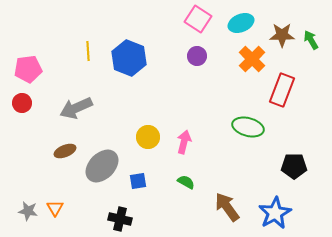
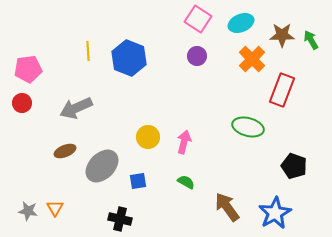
black pentagon: rotated 20 degrees clockwise
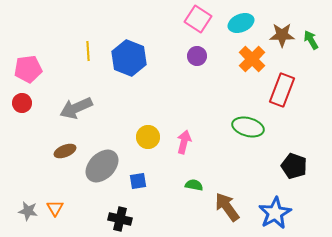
green semicircle: moved 8 px right, 3 px down; rotated 18 degrees counterclockwise
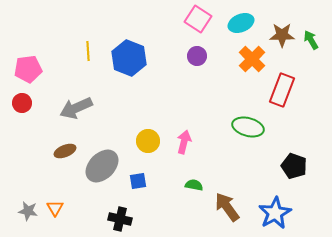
yellow circle: moved 4 px down
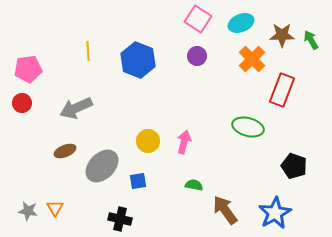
blue hexagon: moved 9 px right, 2 px down
brown arrow: moved 2 px left, 3 px down
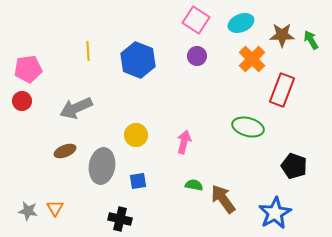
pink square: moved 2 px left, 1 px down
red circle: moved 2 px up
yellow circle: moved 12 px left, 6 px up
gray ellipse: rotated 36 degrees counterclockwise
brown arrow: moved 2 px left, 11 px up
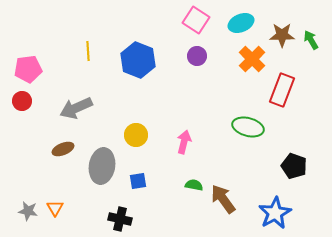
brown ellipse: moved 2 px left, 2 px up
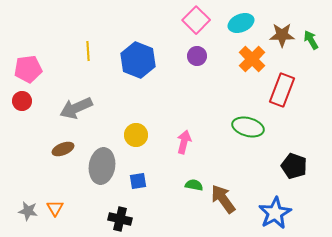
pink square: rotated 12 degrees clockwise
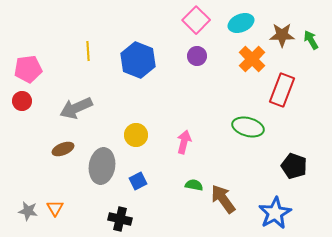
blue square: rotated 18 degrees counterclockwise
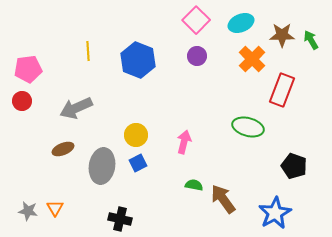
blue square: moved 18 px up
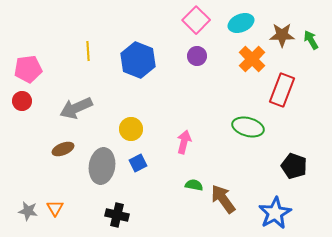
yellow circle: moved 5 px left, 6 px up
black cross: moved 3 px left, 4 px up
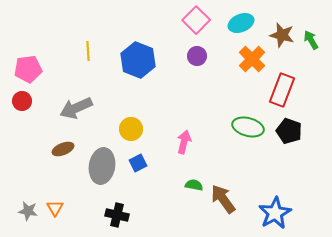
brown star: rotated 15 degrees clockwise
black pentagon: moved 5 px left, 35 px up
